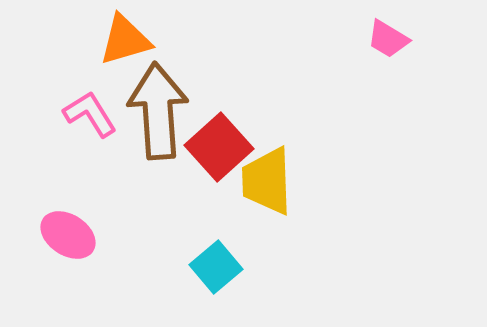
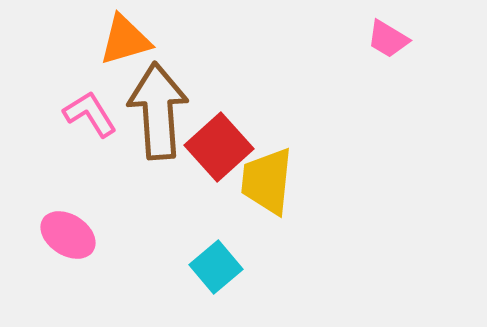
yellow trapezoid: rotated 8 degrees clockwise
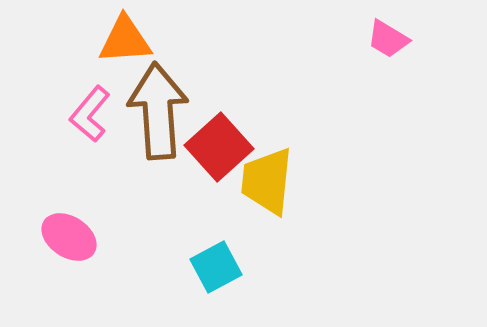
orange triangle: rotated 12 degrees clockwise
pink L-shape: rotated 108 degrees counterclockwise
pink ellipse: moved 1 px right, 2 px down
cyan square: rotated 12 degrees clockwise
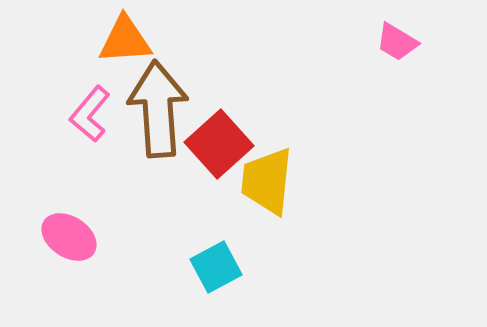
pink trapezoid: moved 9 px right, 3 px down
brown arrow: moved 2 px up
red square: moved 3 px up
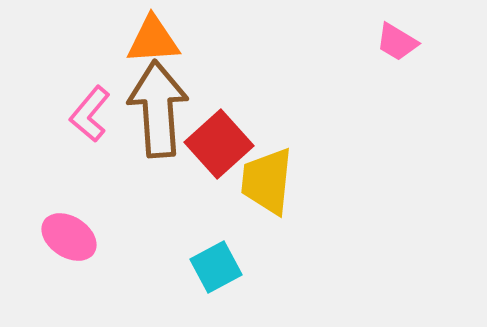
orange triangle: moved 28 px right
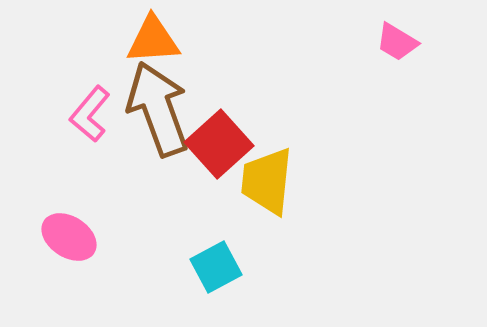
brown arrow: rotated 16 degrees counterclockwise
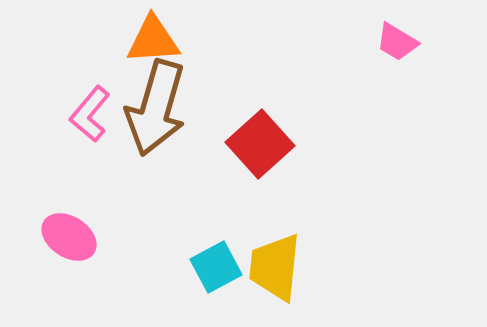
brown arrow: moved 2 px left, 1 px up; rotated 144 degrees counterclockwise
red square: moved 41 px right
yellow trapezoid: moved 8 px right, 86 px down
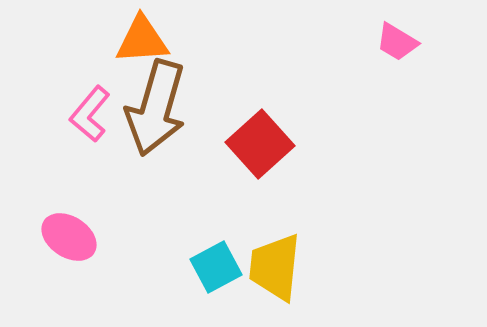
orange triangle: moved 11 px left
